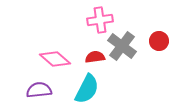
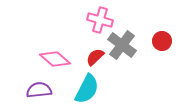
pink cross: rotated 25 degrees clockwise
red circle: moved 3 px right
gray cross: moved 1 px up
red semicircle: rotated 36 degrees counterclockwise
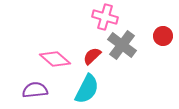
pink cross: moved 5 px right, 3 px up
red circle: moved 1 px right, 5 px up
red semicircle: moved 3 px left, 1 px up
purple semicircle: moved 4 px left
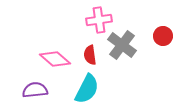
pink cross: moved 6 px left, 3 px down; rotated 25 degrees counterclockwise
red semicircle: moved 2 px left, 1 px up; rotated 54 degrees counterclockwise
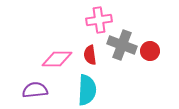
red circle: moved 13 px left, 15 px down
gray cross: rotated 16 degrees counterclockwise
pink diamond: moved 2 px right; rotated 40 degrees counterclockwise
cyan semicircle: moved 1 px down; rotated 24 degrees counterclockwise
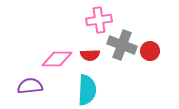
red semicircle: rotated 84 degrees counterclockwise
purple semicircle: moved 5 px left, 4 px up
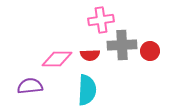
pink cross: moved 2 px right
gray cross: rotated 24 degrees counterclockwise
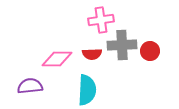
red semicircle: moved 2 px right, 1 px up
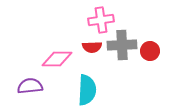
red semicircle: moved 7 px up
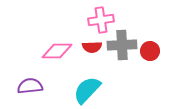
pink diamond: moved 8 px up
cyan semicircle: rotated 140 degrees counterclockwise
